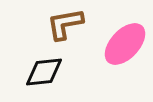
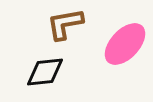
black diamond: moved 1 px right
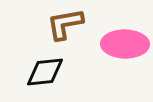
pink ellipse: rotated 48 degrees clockwise
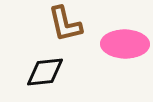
brown L-shape: rotated 93 degrees counterclockwise
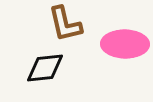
black diamond: moved 4 px up
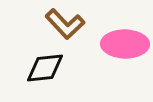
brown L-shape: rotated 30 degrees counterclockwise
